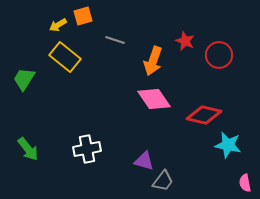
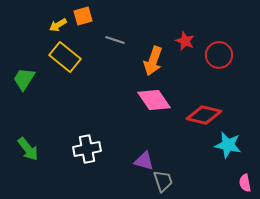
pink diamond: moved 1 px down
gray trapezoid: rotated 55 degrees counterclockwise
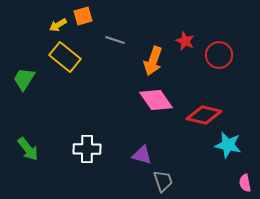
pink diamond: moved 2 px right
white cross: rotated 12 degrees clockwise
purple triangle: moved 2 px left, 6 px up
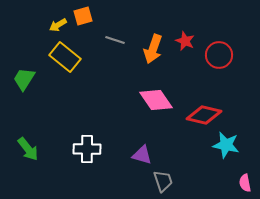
orange arrow: moved 12 px up
cyan star: moved 2 px left
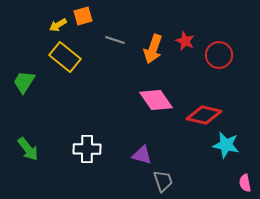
green trapezoid: moved 3 px down
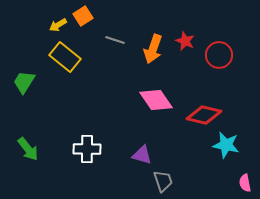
orange square: rotated 18 degrees counterclockwise
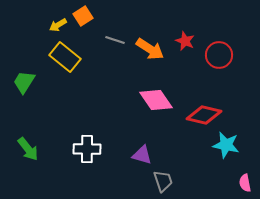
orange arrow: moved 3 px left; rotated 76 degrees counterclockwise
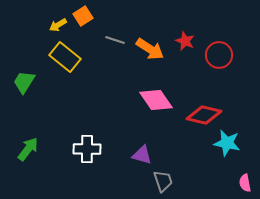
cyan star: moved 1 px right, 2 px up
green arrow: rotated 105 degrees counterclockwise
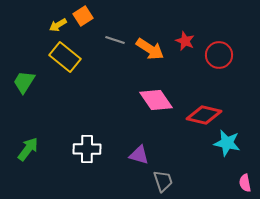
purple triangle: moved 3 px left
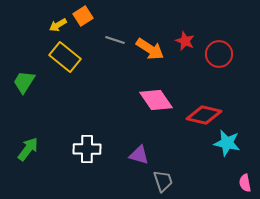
red circle: moved 1 px up
